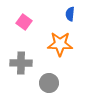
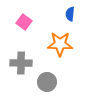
gray circle: moved 2 px left, 1 px up
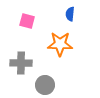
pink square: moved 3 px right, 1 px up; rotated 21 degrees counterclockwise
gray circle: moved 2 px left, 3 px down
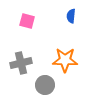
blue semicircle: moved 1 px right, 2 px down
orange star: moved 5 px right, 16 px down
gray cross: rotated 15 degrees counterclockwise
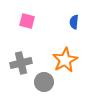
blue semicircle: moved 3 px right, 6 px down
orange star: rotated 30 degrees counterclockwise
gray circle: moved 1 px left, 3 px up
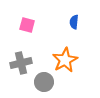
pink square: moved 4 px down
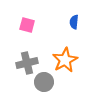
gray cross: moved 6 px right
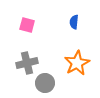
orange star: moved 12 px right, 3 px down
gray circle: moved 1 px right, 1 px down
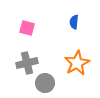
pink square: moved 3 px down
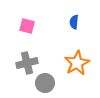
pink square: moved 2 px up
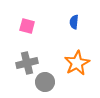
gray circle: moved 1 px up
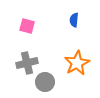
blue semicircle: moved 2 px up
